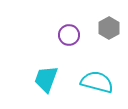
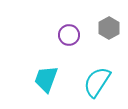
cyan semicircle: rotated 72 degrees counterclockwise
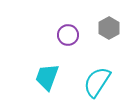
purple circle: moved 1 px left
cyan trapezoid: moved 1 px right, 2 px up
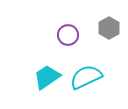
cyan trapezoid: rotated 36 degrees clockwise
cyan semicircle: moved 11 px left, 5 px up; rotated 32 degrees clockwise
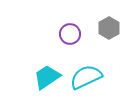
purple circle: moved 2 px right, 1 px up
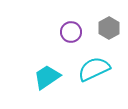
purple circle: moved 1 px right, 2 px up
cyan semicircle: moved 8 px right, 8 px up
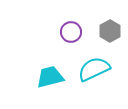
gray hexagon: moved 1 px right, 3 px down
cyan trapezoid: moved 3 px right; rotated 20 degrees clockwise
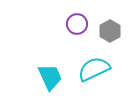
purple circle: moved 6 px right, 8 px up
cyan trapezoid: rotated 80 degrees clockwise
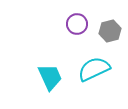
gray hexagon: rotated 15 degrees clockwise
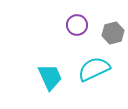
purple circle: moved 1 px down
gray hexagon: moved 3 px right, 2 px down
